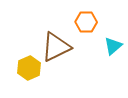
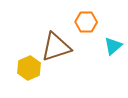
brown triangle: rotated 8 degrees clockwise
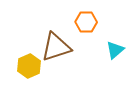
cyan triangle: moved 2 px right, 4 px down
yellow hexagon: moved 2 px up
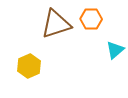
orange hexagon: moved 5 px right, 3 px up
brown triangle: moved 23 px up
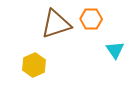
cyan triangle: rotated 24 degrees counterclockwise
yellow hexagon: moved 5 px right, 1 px up
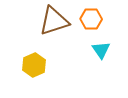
brown triangle: moved 2 px left, 3 px up
cyan triangle: moved 14 px left
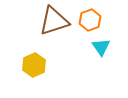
orange hexagon: moved 1 px left, 1 px down; rotated 20 degrees counterclockwise
cyan triangle: moved 3 px up
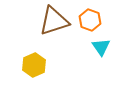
orange hexagon: rotated 20 degrees counterclockwise
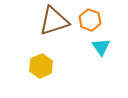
yellow hexagon: moved 7 px right, 1 px down
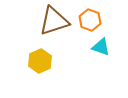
cyan triangle: rotated 36 degrees counterclockwise
yellow hexagon: moved 1 px left, 5 px up
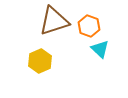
orange hexagon: moved 1 px left, 6 px down
cyan triangle: moved 1 px left, 2 px down; rotated 24 degrees clockwise
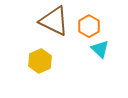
brown triangle: rotated 44 degrees clockwise
orange hexagon: rotated 10 degrees clockwise
